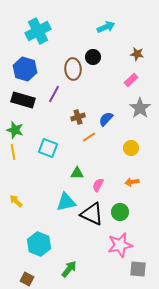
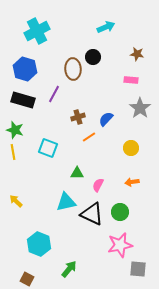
cyan cross: moved 1 px left
pink rectangle: rotated 48 degrees clockwise
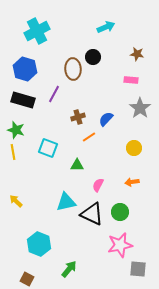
green star: moved 1 px right
yellow circle: moved 3 px right
green triangle: moved 8 px up
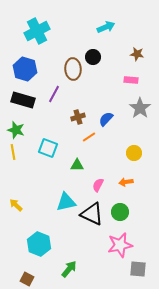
yellow circle: moved 5 px down
orange arrow: moved 6 px left
yellow arrow: moved 4 px down
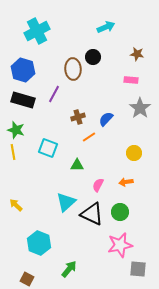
blue hexagon: moved 2 px left, 1 px down
cyan triangle: rotated 30 degrees counterclockwise
cyan hexagon: moved 1 px up
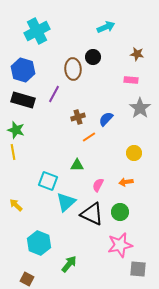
cyan square: moved 33 px down
green arrow: moved 5 px up
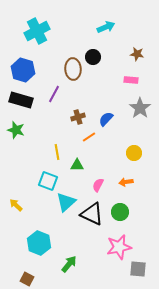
black rectangle: moved 2 px left
yellow line: moved 44 px right
pink star: moved 1 px left, 2 px down
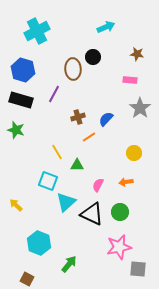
pink rectangle: moved 1 px left
yellow line: rotated 21 degrees counterclockwise
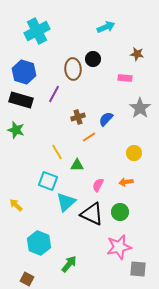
black circle: moved 2 px down
blue hexagon: moved 1 px right, 2 px down
pink rectangle: moved 5 px left, 2 px up
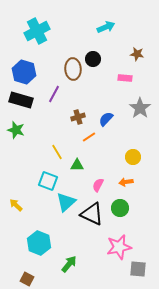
yellow circle: moved 1 px left, 4 px down
green circle: moved 4 px up
